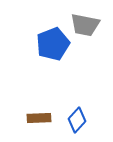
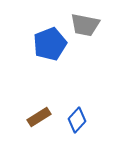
blue pentagon: moved 3 px left
brown rectangle: moved 1 px up; rotated 30 degrees counterclockwise
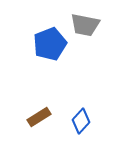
blue diamond: moved 4 px right, 1 px down
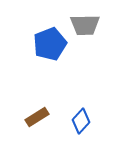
gray trapezoid: rotated 12 degrees counterclockwise
brown rectangle: moved 2 px left
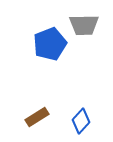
gray trapezoid: moved 1 px left
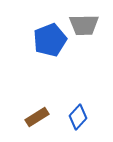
blue pentagon: moved 4 px up
blue diamond: moved 3 px left, 4 px up
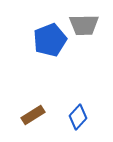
brown rectangle: moved 4 px left, 2 px up
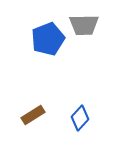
blue pentagon: moved 2 px left, 1 px up
blue diamond: moved 2 px right, 1 px down
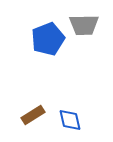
blue diamond: moved 10 px left, 2 px down; rotated 55 degrees counterclockwise
